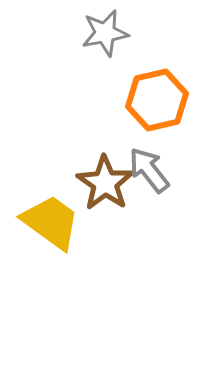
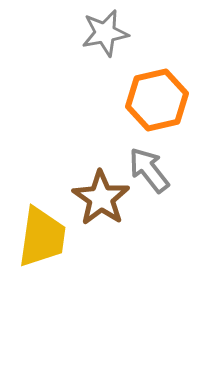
brown star: moved 4 px left, 15 px down
yellow trapezoid: moved 9 px left, 15 px down; rotated 62 degrees clockwise
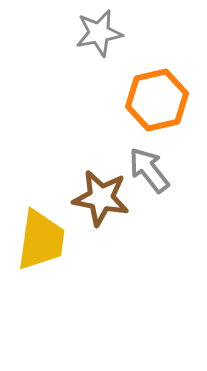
gray star: moved 6 px left
brown star: rotated 24 degrees counterclockwise
yellow trapezoid: moved 1 px left, 3 px down
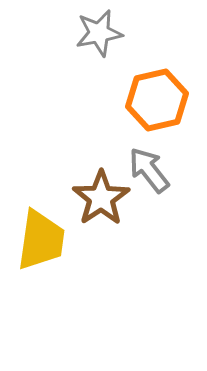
brown star: rotated 28 degrees clockwise
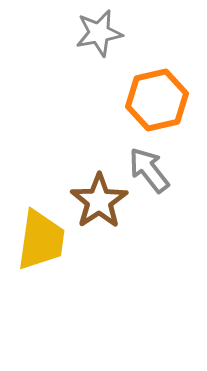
brown star: moved 2 px left, 3 px down
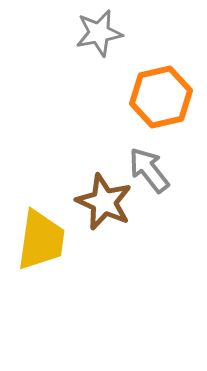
orange hexagon: moved 4 px right, 3 px up
brown star: moved 5 px right, 1 px down; rotated 14 degrees counterclockwise
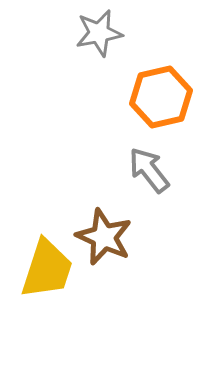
brown star: moved 35 px down
yellow trapezoid: moved 6 px right, 29 px down; rotated 10 degrees clockwise
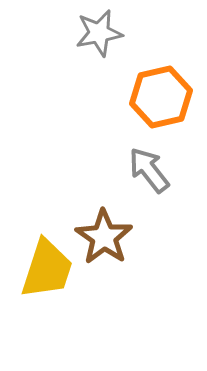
brown star: rotated 10 degrees clockwise
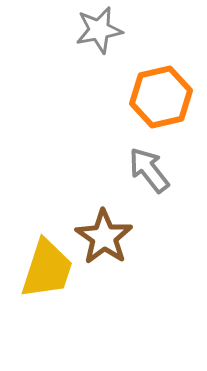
gray star: moved 3 px up
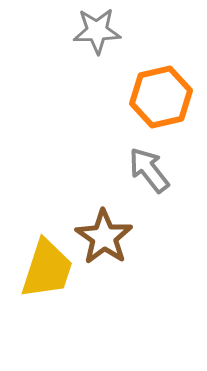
gray star: moved 2 px left, 1 px down; rotated 9 degrees clockwise
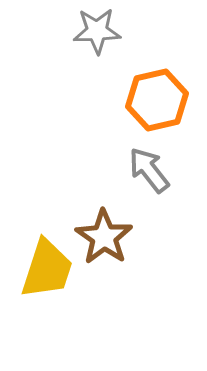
orange hexagon: moved 4 px left, 3 px down
